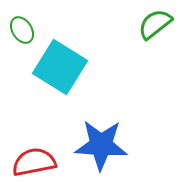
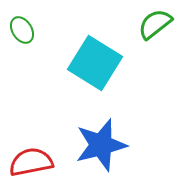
cyan square: moved 35 px right, 4 px up
blue star: rotated 18 degrees counterclockwise
red semicircle: moved 3 px left
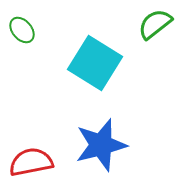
green ellipse: rotated 8 degrees counterclockwise
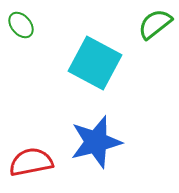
green ellipse: moved 1 px left, 5 px up
cyan square: rotated 4 degrees counterclockwise
blue star: moved 5 px left, 3 px up
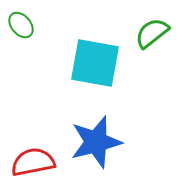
green semicircle: moved 3 px left, 9 px down
cyan square: rotated 18 degrees counterclockwise
red semicircle: moved 2 px right
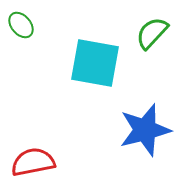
green semicircle: rotated 9 degrees counterclockwise
blue star: moved 49 px right, 12 px up
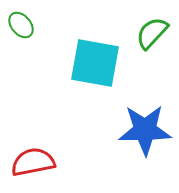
blue star: rotated 14 degrees clockwise
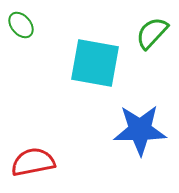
blue star: moved 5 px left
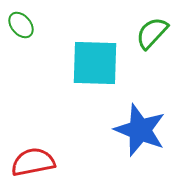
cyan square: rotated 8 degrees counterclockwise
blue star: rotated 22 degrees clockwise
